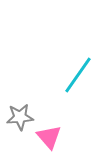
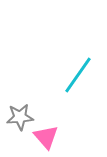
pink triangle: moved 3 px left
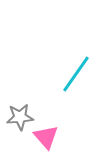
cyan line: moved 2 px left, 1 px up
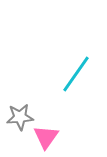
pink triangle: rotated 16 degrees clockwise
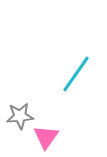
gray star: moved 1 px up
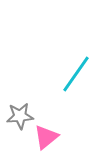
pink triangle: rotated 16 degrees clockwise
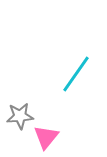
pink triangle: rotated 12 degrees counterclockwise
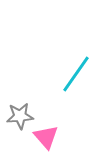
pink triangle: rotated 20 degrees counterclockwise
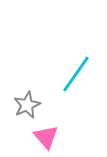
gray star: moved 7 px right, 11 px up; rotated 20 degrees counterclockwise
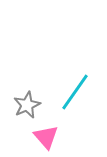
cyan line: moved 1 px left, 18 px down
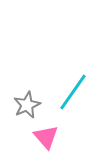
cyan line: moved 2 px left
